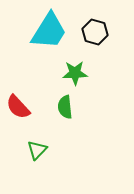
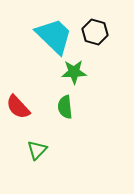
cyan trapezoid: moved 5 px right, 5 px down; rotated 78 degrees counterclockwise
green star: moved 1 px left, 1 px up
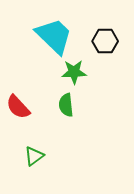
black hexagon: moved 10 px right, 9 px down; rotated 15 degrees counterclockwise
green semicircle: moved 1 px right, 2 px up
green triangle: moved 3 px left, 6 px down; rotated 10 degrees clockwise
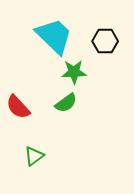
green semicircle: moved 2 px up; rotated 120 degrees counterclockwise
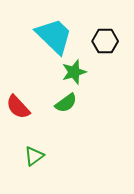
green star: rotated 15 degrees counterclockwise
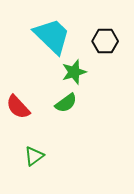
cyan trapezoid: moved 2 px left
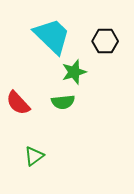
green semicircle: moved 3 px left, 1 px up; rotated 30 degrees clockwise
red semicircle: moved 4 px up
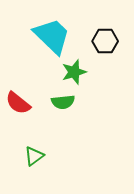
red semicircle: rotated 8 degrees counterclockwise
